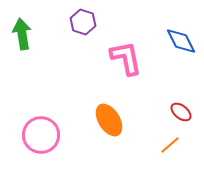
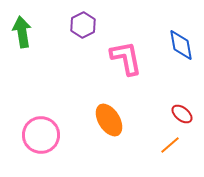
purple hexagon: moved 3 px down; rotated 15 degrees clockwise
green arrow: moved 2 px up
blue diamond: moved 4 px down; rotated 16 degrees clockwise
red ellipse: moved 1 px right, 2 px down
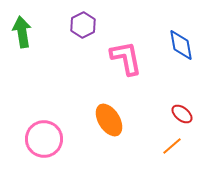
pink circle: moved 3 px right, 4 px down
orange line: moved 2 px right, 1 px down
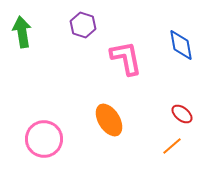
purple hexagon: rotated 15 degrees counterclockwise
